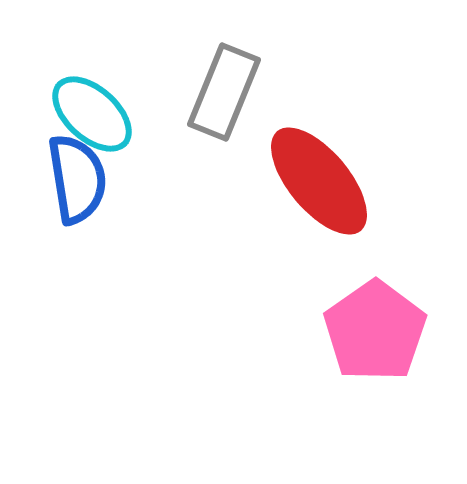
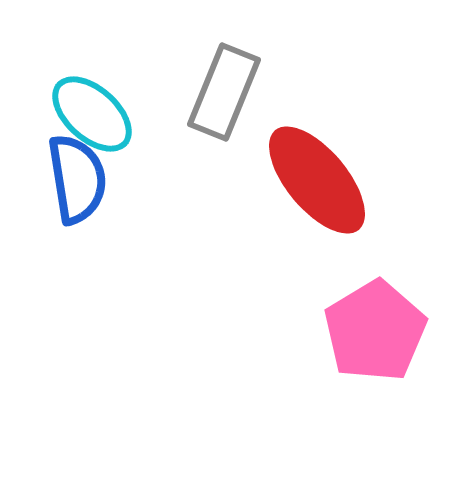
red ellipse: moved 2 px left, 1 px up
pink pentagon: rotated 4 degrees clockwise
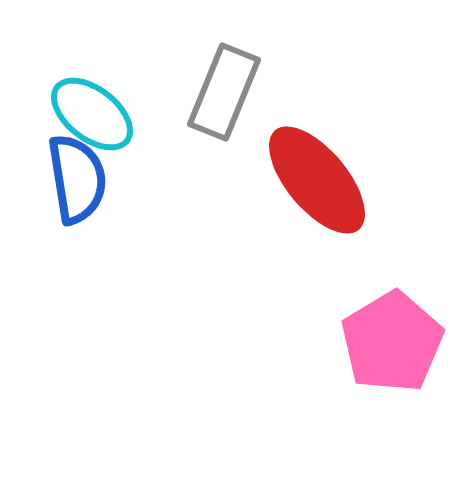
cyan ellipse: rotated 4 degrees counterclockwise
pink pentagon: moved 17 px right, 11 px down
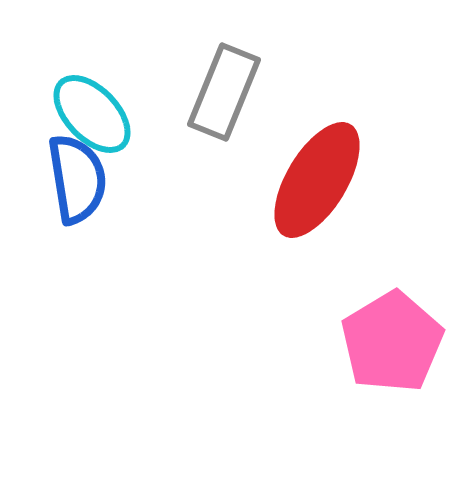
cyan ellipse: rotated 8 degrees clockwise
red ellipse: rotated 71 degrees clockwise
